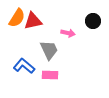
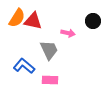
red triangle: rotated 24 degrees clockwise
pink rectangle: moved 5 px down
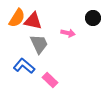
black circle: moved 3 px up
gray trapezoid: moved 10 px left, 6 px up
pink rectangle: rotated 42 degrees clockwise
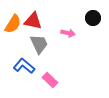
orange semicircle: moved 4 px left, 6 px down
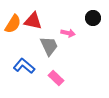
gray trapezoid: moved 10 px right, 2 px down
pink rectangle: moved 6 px right, 2 px up
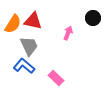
pink arrow: rotated 80 degrees counterclockwise
gray trapezoid: moved 20 px left
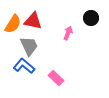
black circle: moved 2 px left
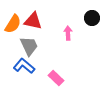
black circle: moved 1 px right
pink arrow: rotated 24 degrees counterclockwise
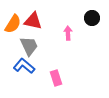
pink rectangle: rotated 28 degrees clockwise
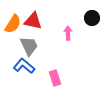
pink rectangle: moved 1 px left
